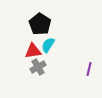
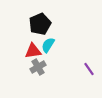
black pentagon: rotated 15 degrees clockwise
purple line: rotated 48 degrees counterclockwise
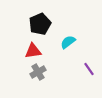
cyan semicircle: moved 20 px right, 3 px up; rotated 21 degrees clockwise
gray cross: moved 5 px down
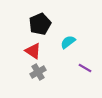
red triangle: rotated 42 degrees clockwise
purple line: moved 4 px left, 1 px up; rotated 24 degrees counterclockwise
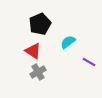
purple line: moved 4 px right, 6 px up
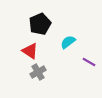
red triangle: moved 3 px left
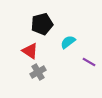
black pentagon: moved 2 px right; rotated 10 degrees clockwise
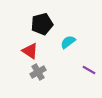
purple line: moved 8 px down
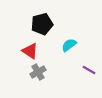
cyan semicircle: moved 1 px right, 3 px down
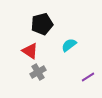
purple line: moved 1 px left, 7 px down; rotated 64 degrees counterclockwise
